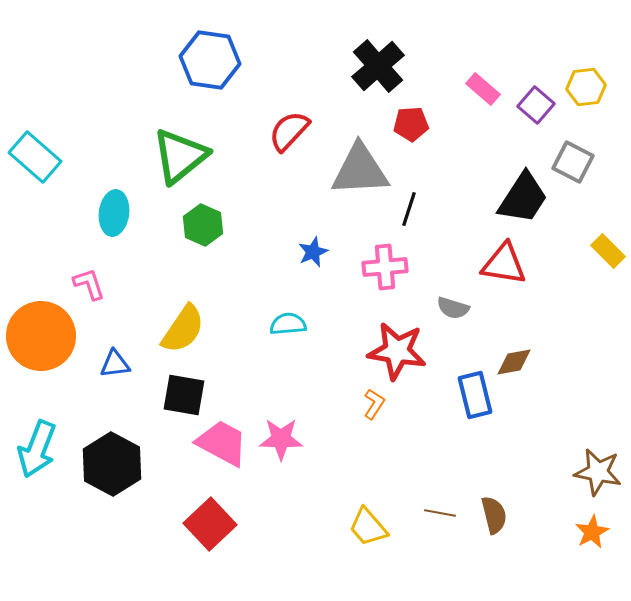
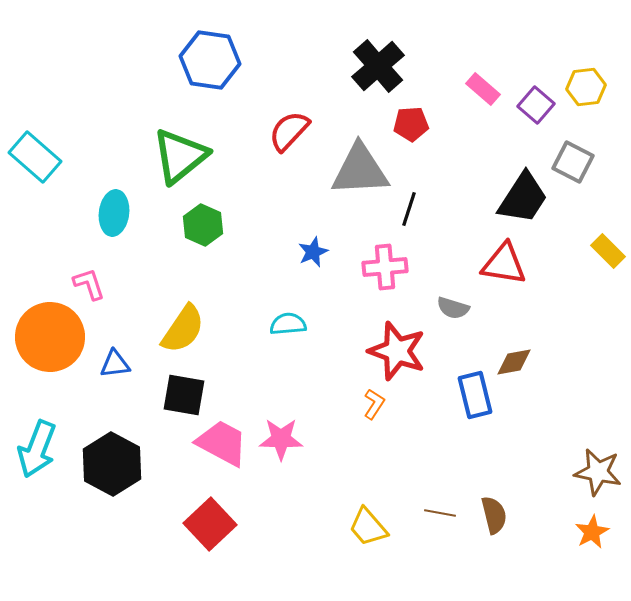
orange circle: moved 9 px right, 1 px down
red star: rotated 10 degrees clockwise
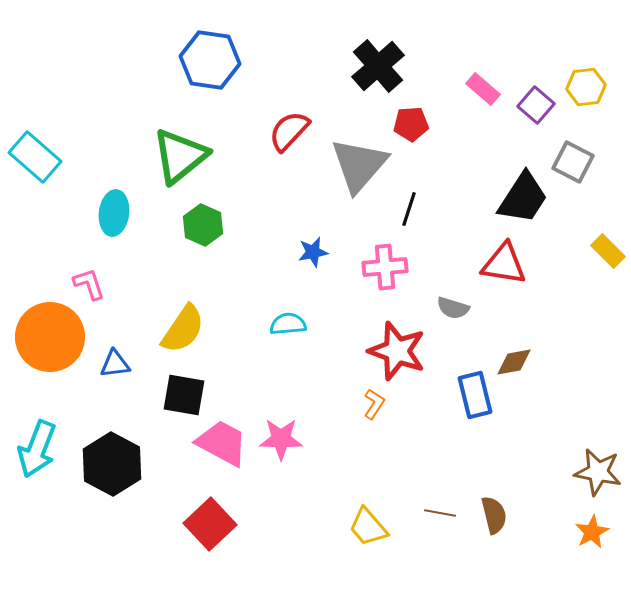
gray triangle: moved 1 px left, 5 px up; rotated 46 degrees counterclockwise
blue star: rotated 12 degrees clockwise
